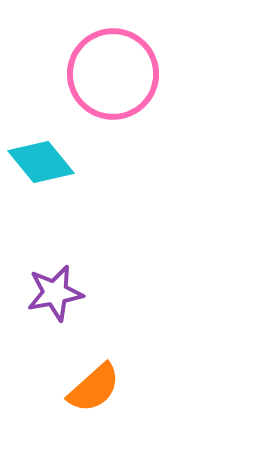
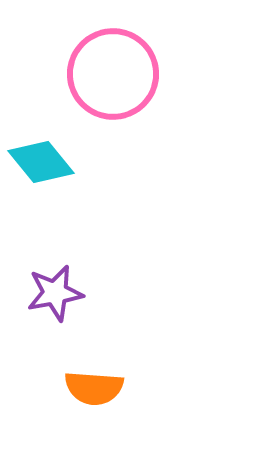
orange semicircle: rotated 46 degrees clockwise
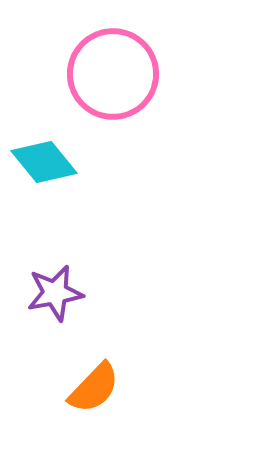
cyan diamond: moved 3 px right
orange semicircle: rotated 50 degrees counterclockwise
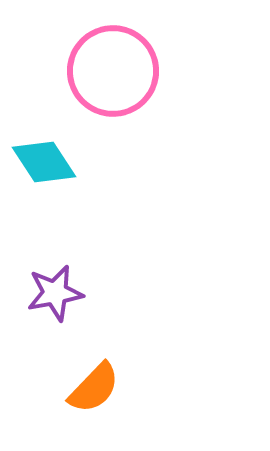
pink circle: moved 3 px up
cyan diamond: rotated 6 degrees clockwise
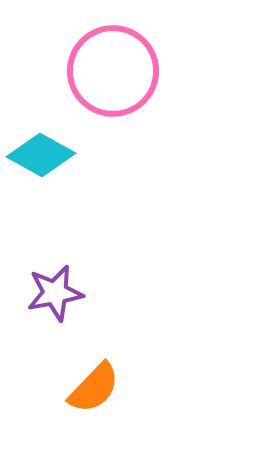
cyan diamond: moved 3 px left, 7 px up; rotated 28 degrees counterclockwise
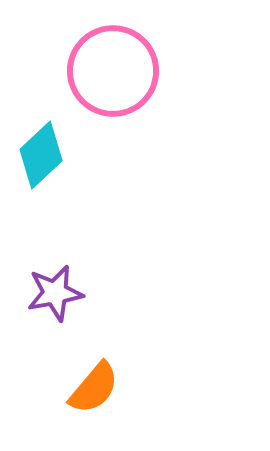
cyan diamond: rotated 72 degrees counterclockwise
orange semicircle: rotated 4 degrees counterclockwise
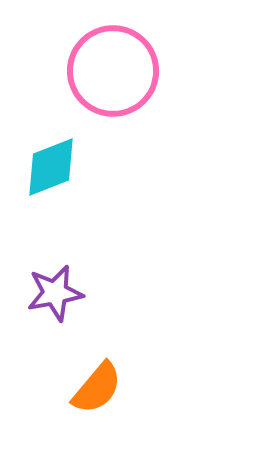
cyan diamond: moved 10 px right, 12 px down; rotated 22 degrees clockwise
orange semicircle: moved 3 px right
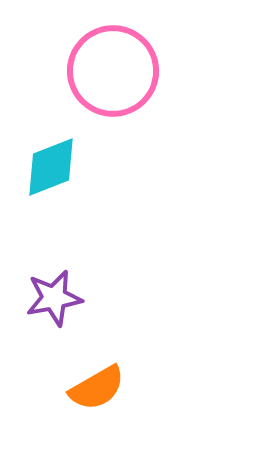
purple star: moved 1 px left, 5 px down
orange semicircle: rotated 20 degrees clockwise
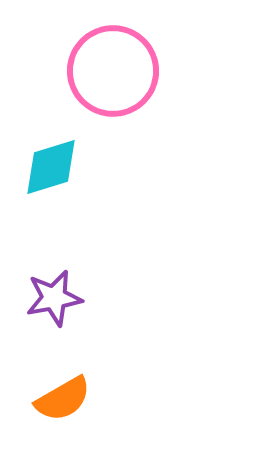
cyan diamond: rotated 4 degrees clockwise
orange semicircle: moved 34 px left, 11 px down
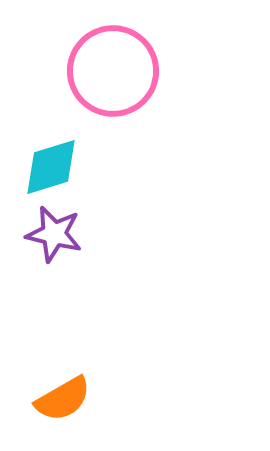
purple star: moved 64 px up; rotated 24 degrees clockwise
